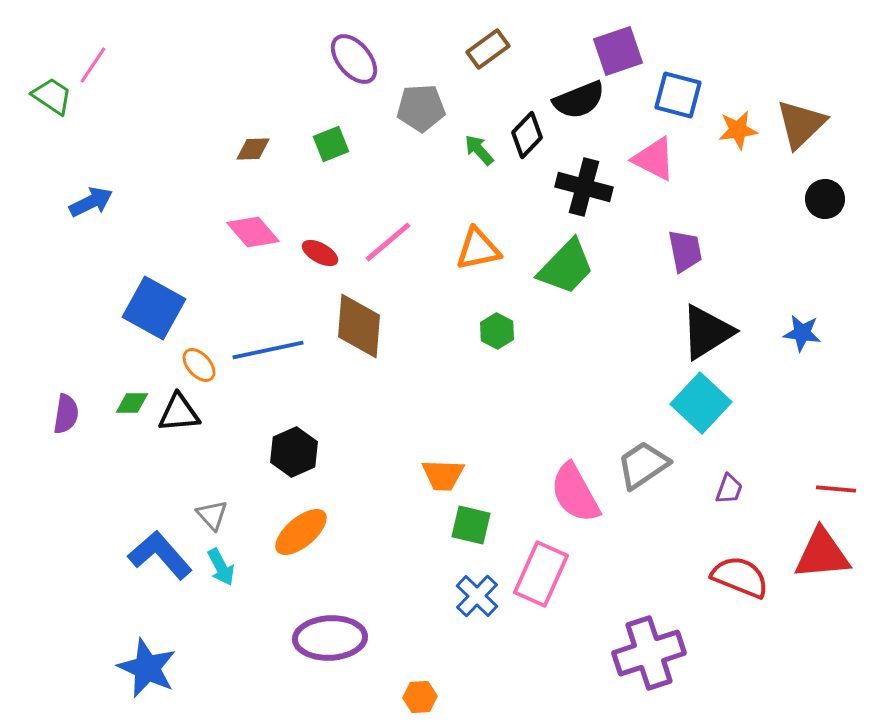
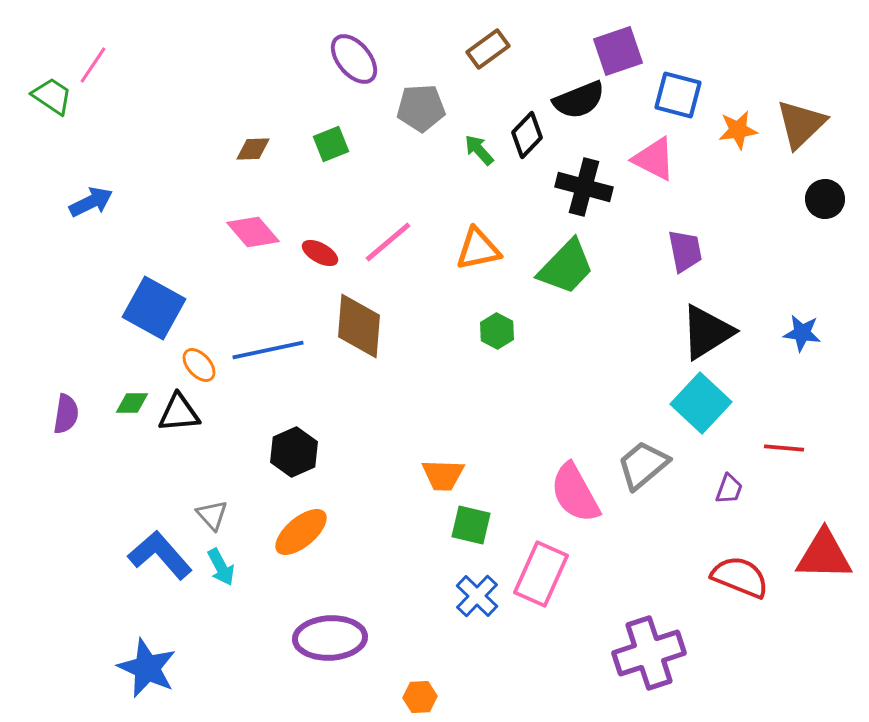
gray trapezoid at (643, 465): rotated 6 degrees counterclockwise
red line at (836, 489): moved 52 px left, 41 px up
red triangle at (822, 554): moved 2 px right, 1 px down; rotated 6 degrees clockwise
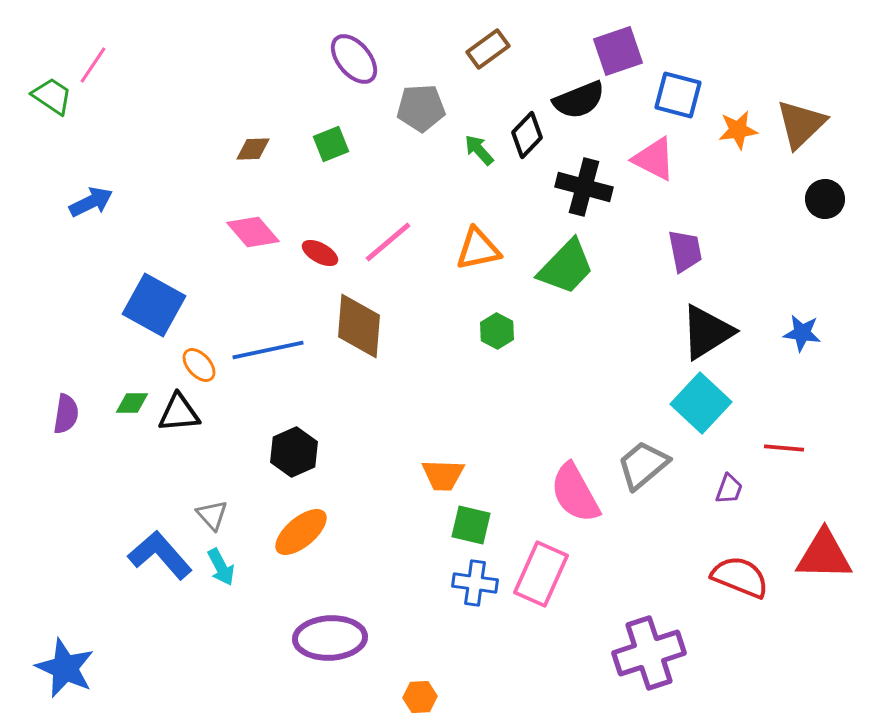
blue square at (154, 308): moved 3 px up
blue cross at (477, 596): moved 2 px left, 13 px up; rotated 36 degrees counterclockwise
blue star at (147, 668): moved 82 px left
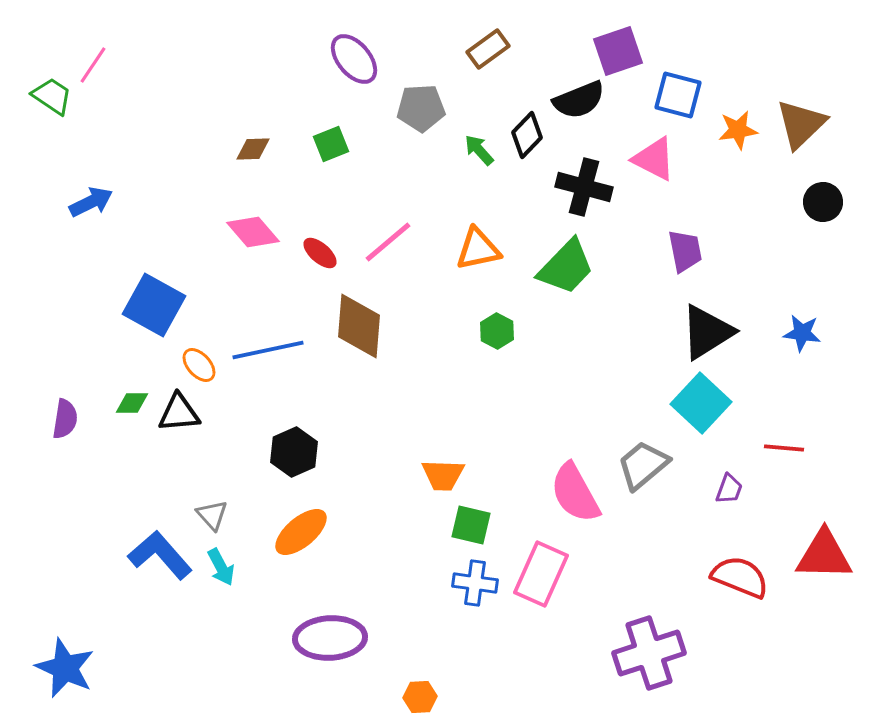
black circle at (825, 199): moved 2 px left, 3 px down
red ellipse at (320, 253): rotated 12 degrees clockwise
purple semicircle at (66, 414): moved 1 px left, 5 px down
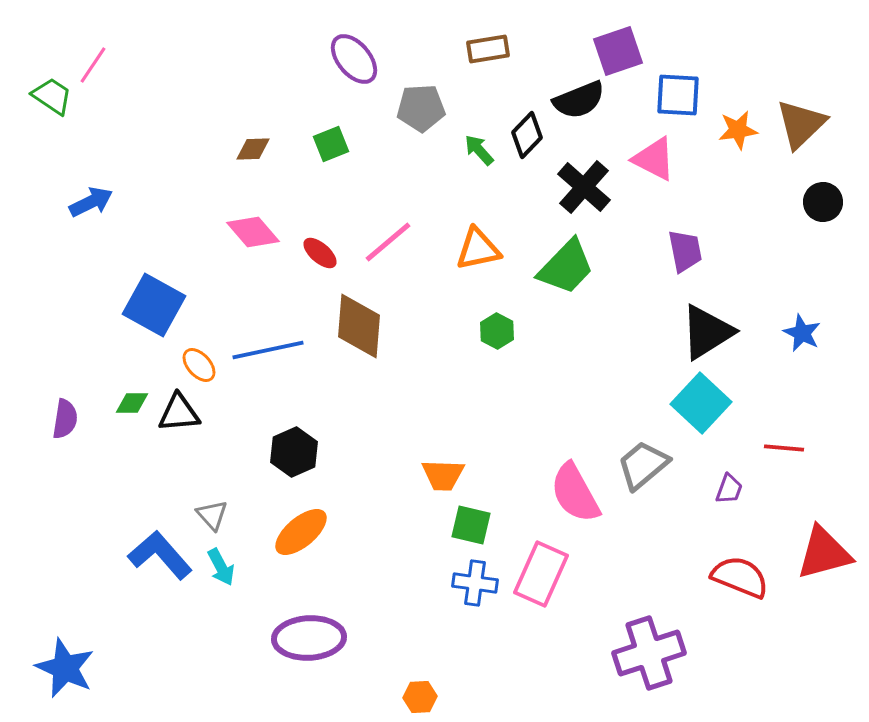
brown rectangle at (488, 49): rotated 27 degrees clockwise
blue square at (678, 95): rotated 12 degrees counterclockwise
black cross at (584, 187): rotated 26 degrees clockwise
blue star at (802, 333): rotated 18 degrees clockwise
red triangle at (824, 555): moved 2 px up; rotated 16 degrees counterclockwise
purple ellipse at (330, 638): moved 21 px left
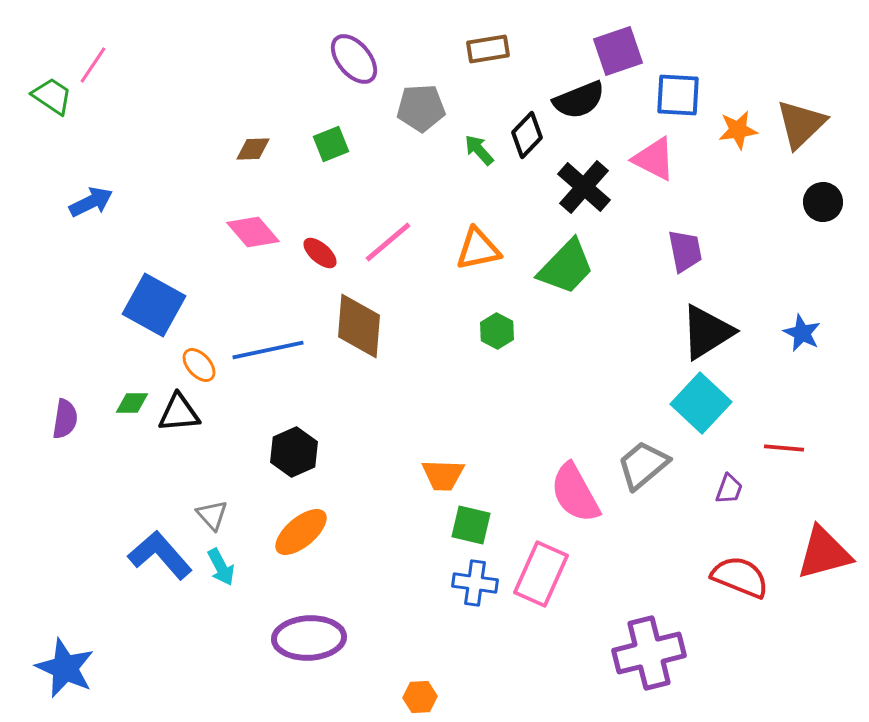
purple cross at (649, 653): rotated 4 degrees clockwise
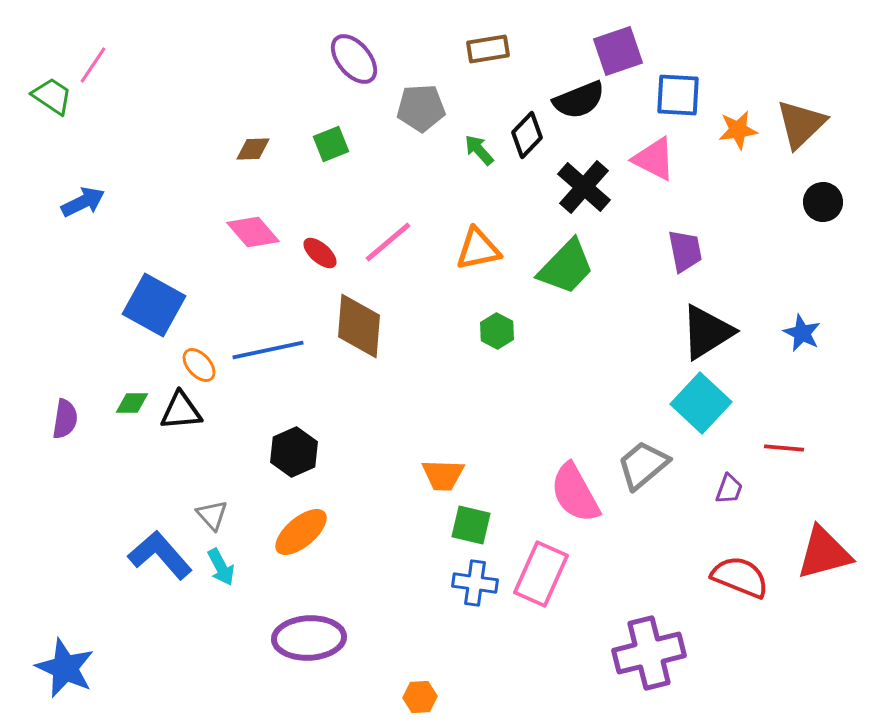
blue arrow at (91, 202): moved 8 px left
black triangle at (179, 413): moved 2 px right, 2 px up
